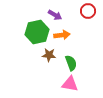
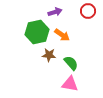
purple arrow: moved 3 px up; rotated 48 degrees counterclockwise
orange arrow: rotated 42 degrees clockwise
green semicircle: rotated 21 degrees counterclockwise
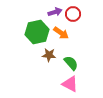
red circle: moved 15 px left, 3 px down
orange arrow: moved 1 px left, 2 px up
pink triangle: rotated 18 degrees clockwise
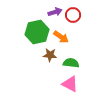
red circle: moved 1 px down
orange arrow: moved 4 px down
brown star: moved 1 px right
green semicircle: rotated 42 degrees counterclockwise
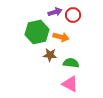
orange arrow: rotated 21 degrees counterclockwise
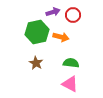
purple arrow: moved 2 px left
brown star: moved 14 px left, 8 px down; rotated 24 degrees clockwise
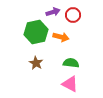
green hexagon: moved 1 px left
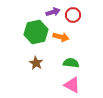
pink triangle: moved 2 px right, 1 px down
